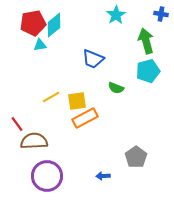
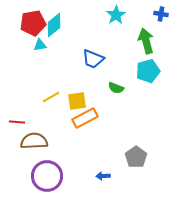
red line: moved 2 px up; rotated 49 degrees counterclockwise
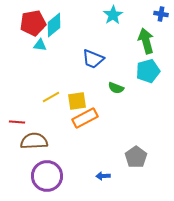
cyan star: moved 3 px left
cyan triangle: rotated 16 degrees clockwise
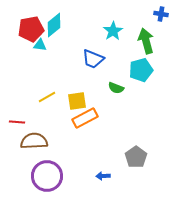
cyan star: moved 16 px down
red pentagon: moved 2 px left, 6 px down
cyan pentagon: moved 7 px left, 1 px up
yellow line: moved 4 px left
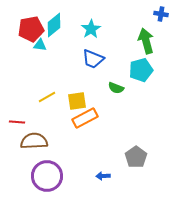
cyan star: moved 22 px left, 2 px up
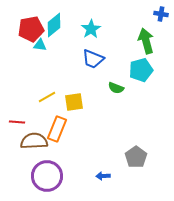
yellow square: moved 3 px left, 1 px down
orange rectangle: moved 28 px left, 11 px down; rotated 40 degrees counterclockwise
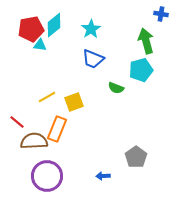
yellow square: rotated 12 degrees counterclockwise
red line: rotated 35 degrees clockwise
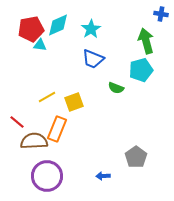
cyan diamond: moved 4 px right; rotated 15 degrees clockwise
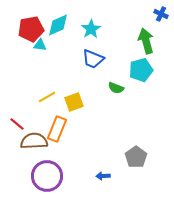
blue cross: rotated 16 degrees clockwise
red line: moved 2 px down
